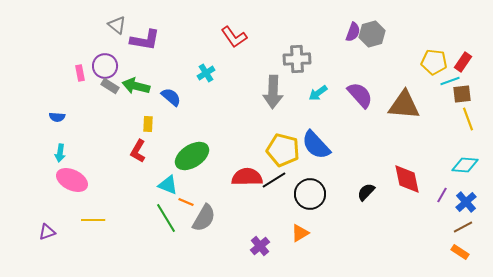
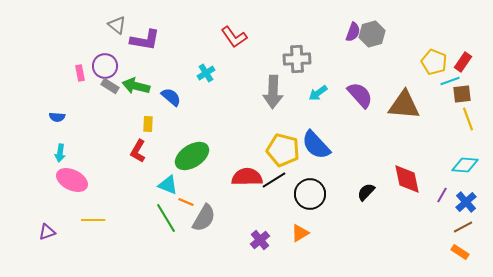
yellow pentagon at (434, 62): rotated 15 degrees clockwise
purple cross at (260, 246): moved 6 px up
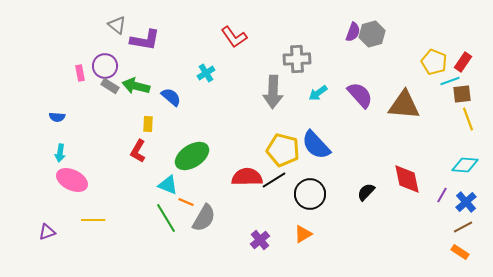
orange triangle at (300, 233): moved 3 px right, 1 px down
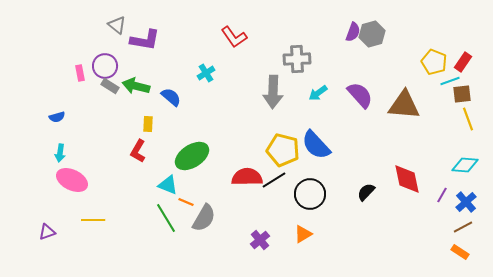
blue semicircle at (57, 117): rotated 21 degrees counterclockwise
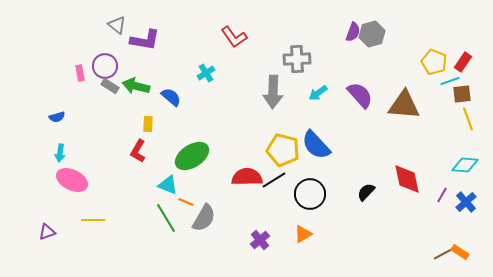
brown line at (463, 227): moved 20 px left, 27 px down
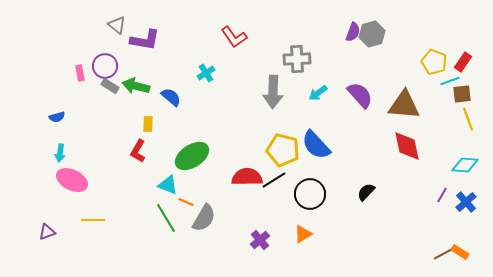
red diamond at (407, 179): moved 33 px up
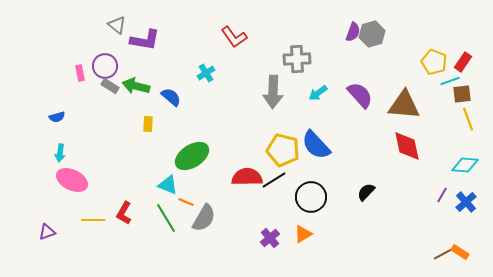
red L-shape at (138, 151): moved 14 px left, 62 px down
black circle at (310, 194): moved 1 px right, 3 px down
purple cross at (260, 240): moved 10 px right, 2 px up
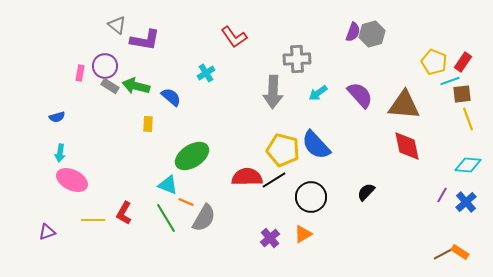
pink rectangle at (80, 73): rotated 21 degrees clockwise
cyan diamond at (465, 165): moved 3 px right
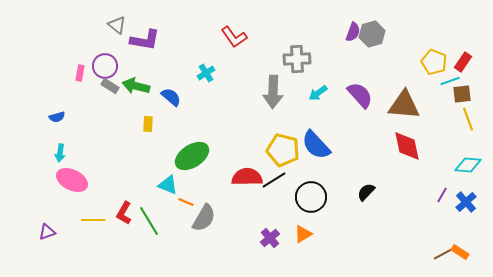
green line at (166, 218): moved 17 px left, 3 px down
